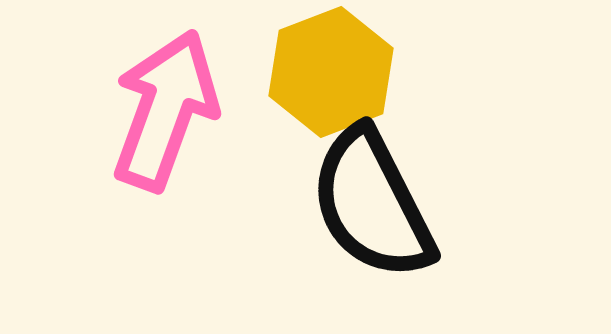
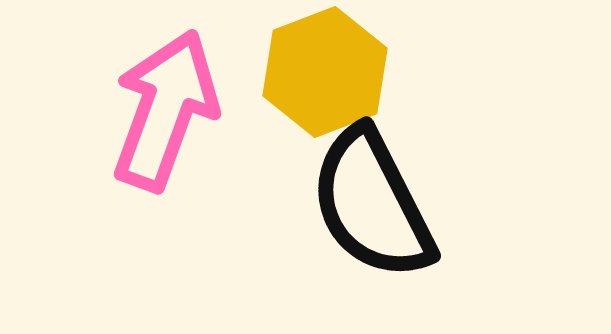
yellow hexagon: moved 6 px left
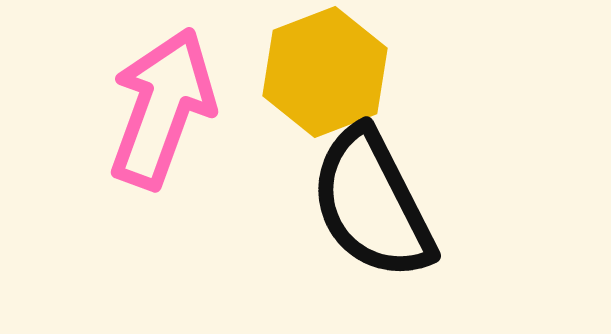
pink arrow: moved 3 px left, 2 px up
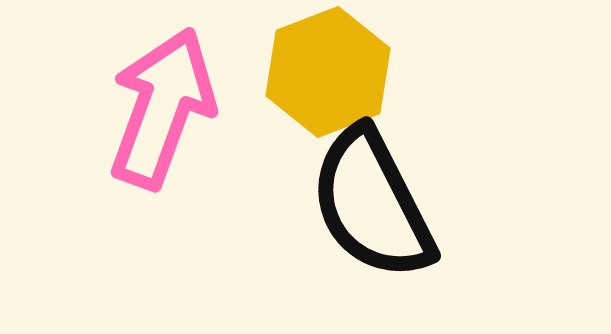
yellow hexagon: moved 3 px right
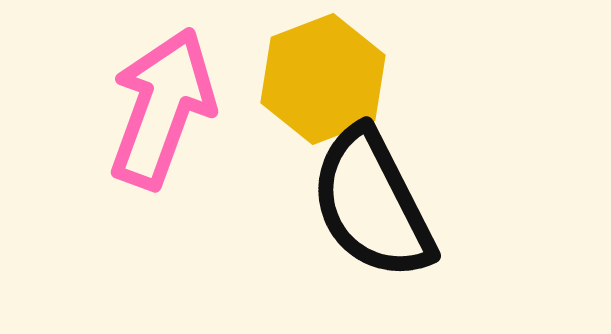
yellow hexagon: moved 5 px left, 7 px down
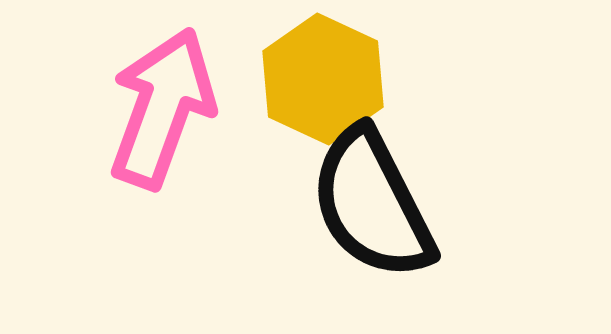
yellow hexagon: rotated 14 degrees counterclockwise
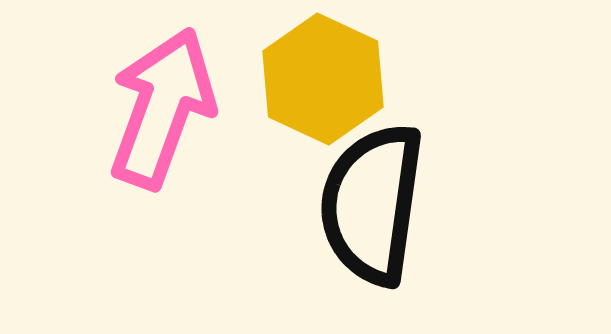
black semicircle: rotated 35 degrees clockwise
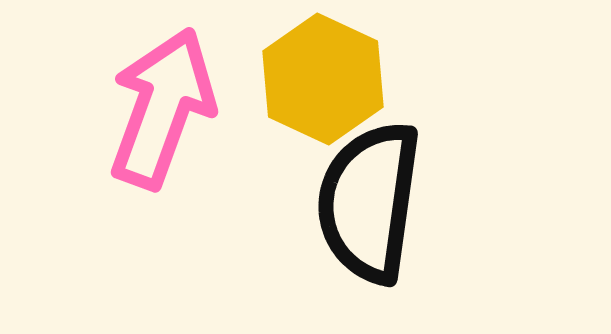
black semicircle: moved 3 px left, 2 px up
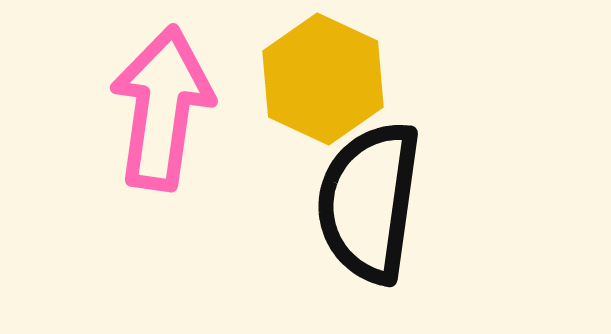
pink arrow: rotated 12 degrees counterclockwise
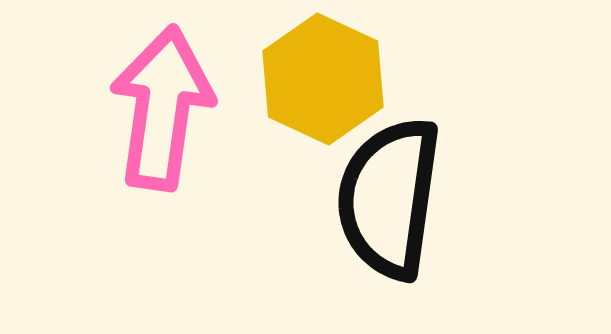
black semicircle: moved 20 px right, 4 px up
